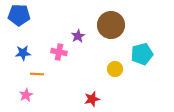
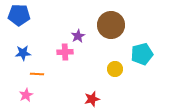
pink cross: moved 6 px right; rotated 14 degrees counterclockwise
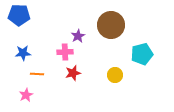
yellow circle: moved 6 px down
red star: moved 19 px left, 26 px up
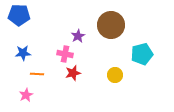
pink cross: moved 2 px down; rotated 14 degrees clockwise
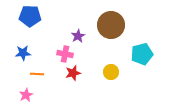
blue pentagon: moved 11 px right, 1 px down
yellow circle: moved 4 px left, 3 px up
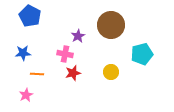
blue pentagon: rotated 25 degrees clockwise
